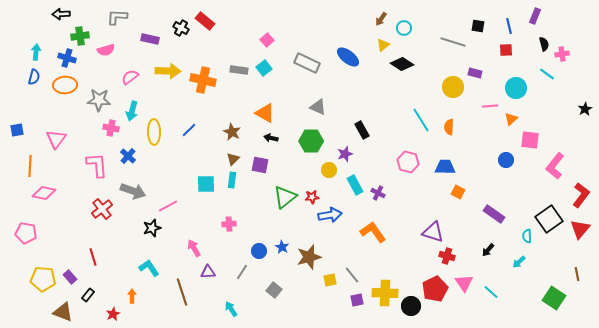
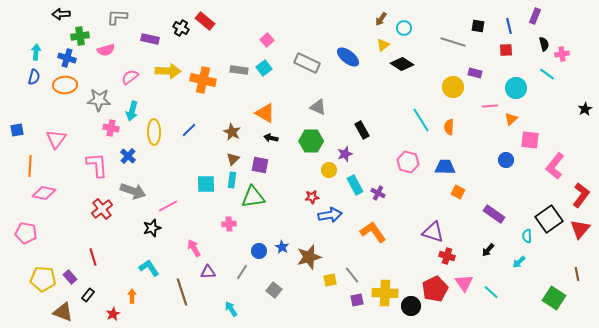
green triangle at (285, 197): moved 32 px left; rotated 30 degrees clockwise
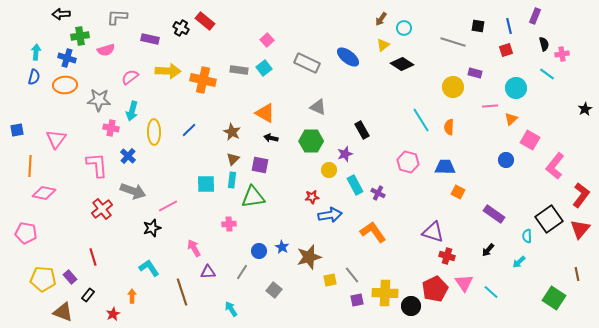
red square at (506, 50): rotated 16 degrees counterclockwise
pink square at (530, 140): rotated 24 degrees clockwise
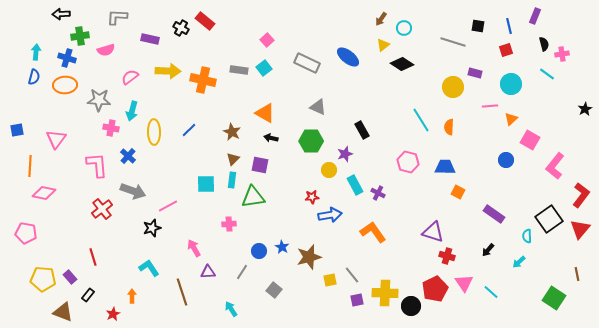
cyan circle at (516, 88): moved 5 px left, 4 px up
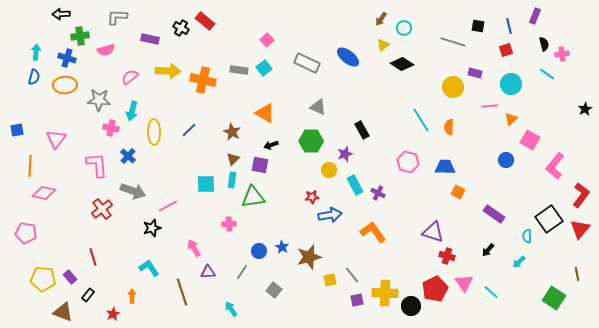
black arrow at (271, 138): moved 7 px down; rotated 32 degrees counterclockwise
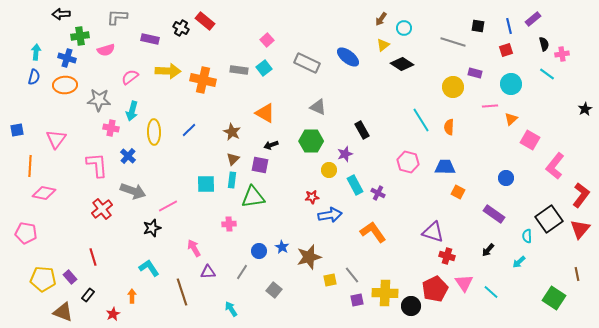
purple rectangle at (535, 16): moved 2 px left, 3 px down; rotated 28 degrees clockwise
blue circle at (506, 160): moved 18 px down
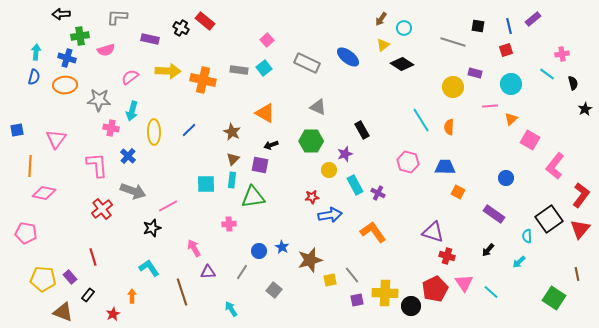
black semicircle at (544, 44): moved 29 px right, 39 px down
brown star at (309, 257): moved 1 px right, 3 px down
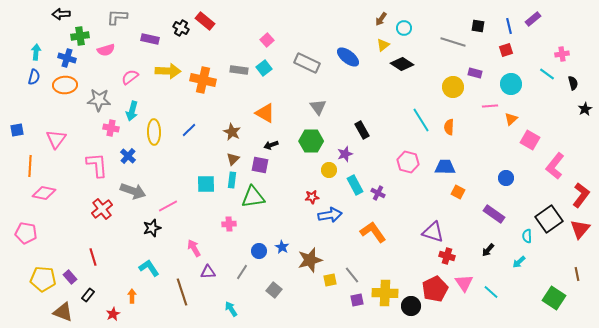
gray triangle at (318, 107): rotated 30 degrees clockwise
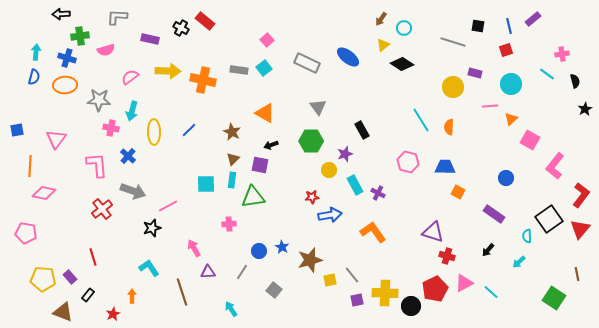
black semicircle at (573, 83): moved 2 px right, 2 px up
pink triangle at (464, 283): rotated 36 degrees clockwise
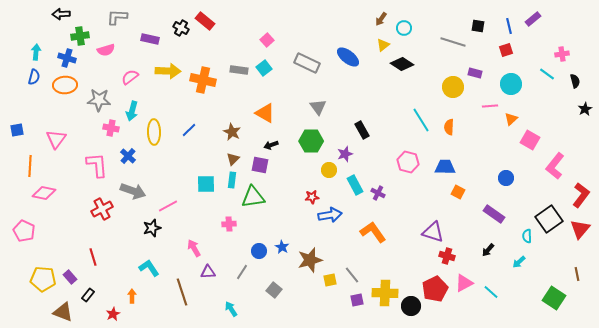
red cross at (102, 209): rotated 10 degrees clockwise
pink pentagon at (26, 233): moved 2 px left, 2 px up; rotated 15 degrees clockwise
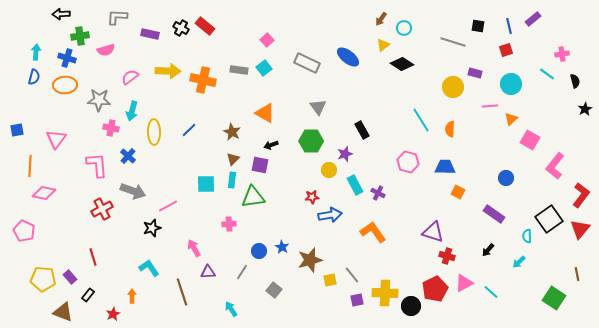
red rectangle at (205, 21): moved 5 px down
purple rectangle at (150, 39): moved 5 px up
orange semicircle at (449, 127): moved 1 px right, 2 px down
